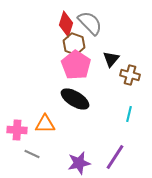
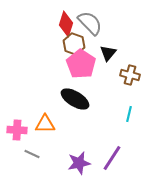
black triangle: moved 3 px left, 6 px up
pink pentagon: moved 5 px right, 1 px up
purple line: moved 3 px left, 1 px down
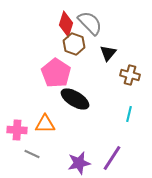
pink pentagon: moved 25 px left, 9 px down
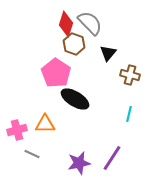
pink cross: rotated 18 degrees counterclockwise
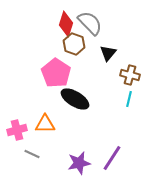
cyan line: moved 15 px up
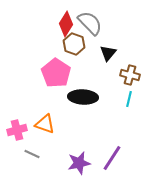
red diamond: rotated 15 degrees clockwise
black ellipse: moved 8 px right, 2 px up; rotated 28 degrees counterclockwise
orange triangle: rotated 20 degrees clockwise
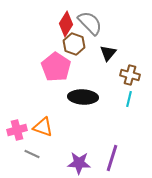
pink pentagon: moved 6 px up
orange triangle: moved 2 px left, 3 px down
purple line: rotated 16 degrees counterclockwise
purple star: rotated 15 degrees clockwise
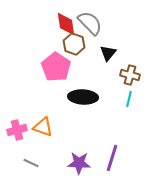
red diamond: rotated 40 degrees counterclockwise
gray line: moved 1 px left, 9 px down
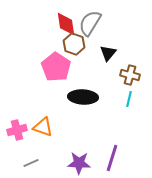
gray semicircle: rotated 104 degrees counterclockwise
gray line: rotated 49 degrees counterclockwise
